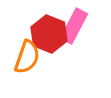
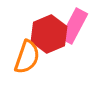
red hexagon: rotated 15 degrees clockwise
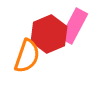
orange semicircle: moved 1 px up
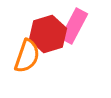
red hexagon: moved 1 px left; rotated 6 degrees clockwise
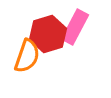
pink rectangle: moved 1 px right, 1 px down
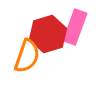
pink rectangle: rotated 8 degrees counterclockwise
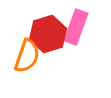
pink rectangle: moved 1 px right
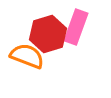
orange semicircle: rotated 88 degrees counterclockwise
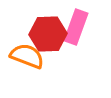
red hexagon: rotated 15 degrees clockwise
